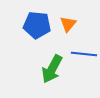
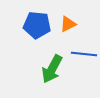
orange triangle: rotated 24 degrees clockwise
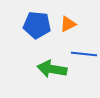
green arrow: rotated 72 degrees clockwise
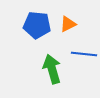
green arrow: rotated 64 degrees clockwise
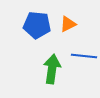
blue line: moved 2 px down
green arrow: rotated 24 degrees clockwise
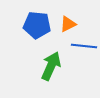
blue line: moved 10 px up
green arrow: moved 1 px left, 3 px up; rotated 16 degrees clockwise
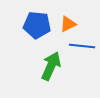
blue line: moved 2 px left
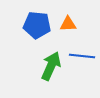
orange triangle: rotated 24 degrees clockwise
blue line: moved 10 px down
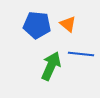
orange triangle: rotated 42 degrees clockwise
blue line: moved 1 px left, 2 px up
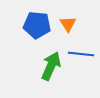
orange triangle: rotated 18 degrees clockwise
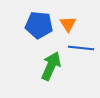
blue pentagon: moved 2 px right
blue line: moved 6 px up
